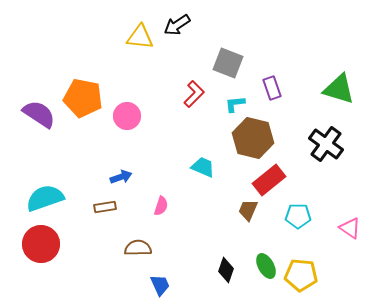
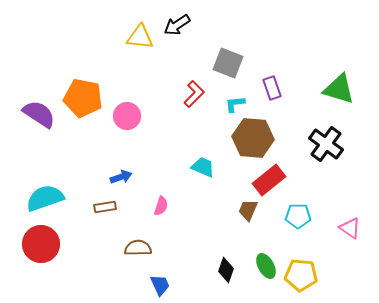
brown hexagon: rotated 9 degrees counterclockwise
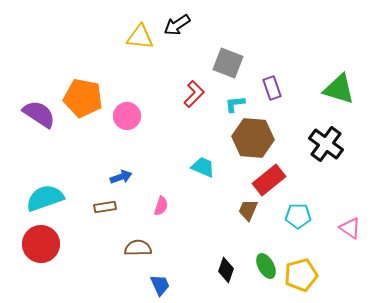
yellow pentagon: rotated 20 degrees counterclockwise
